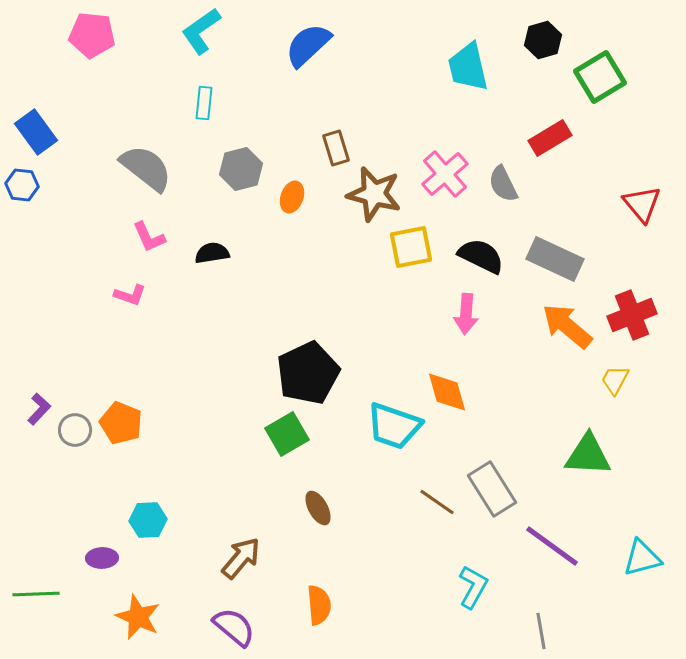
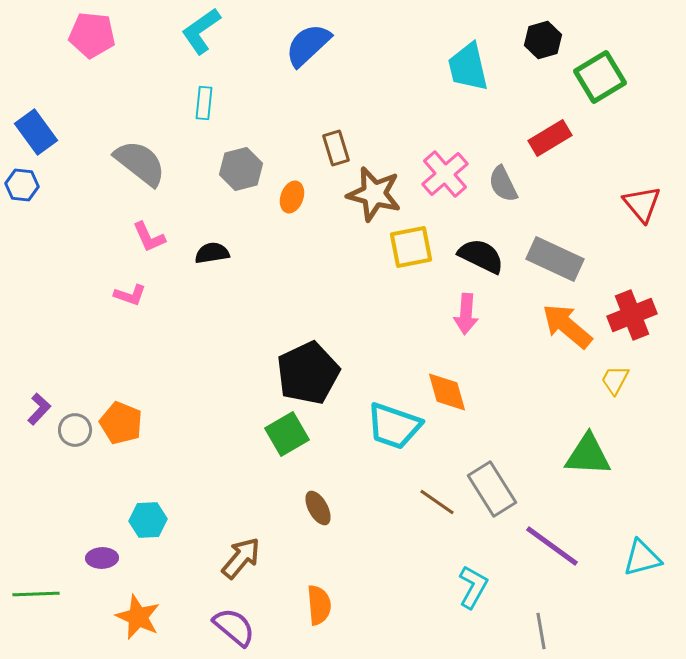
gray semicircle at (146, 168): moved 6 px left, 5 px up
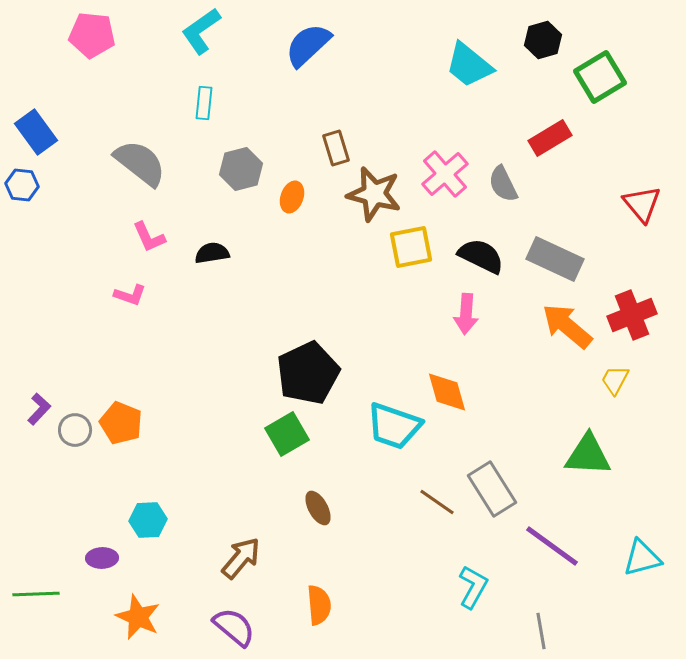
cyan trapezoid at (468, 67): moved 1 px right, 2 px up; rotated 38 degrees counterclockwise
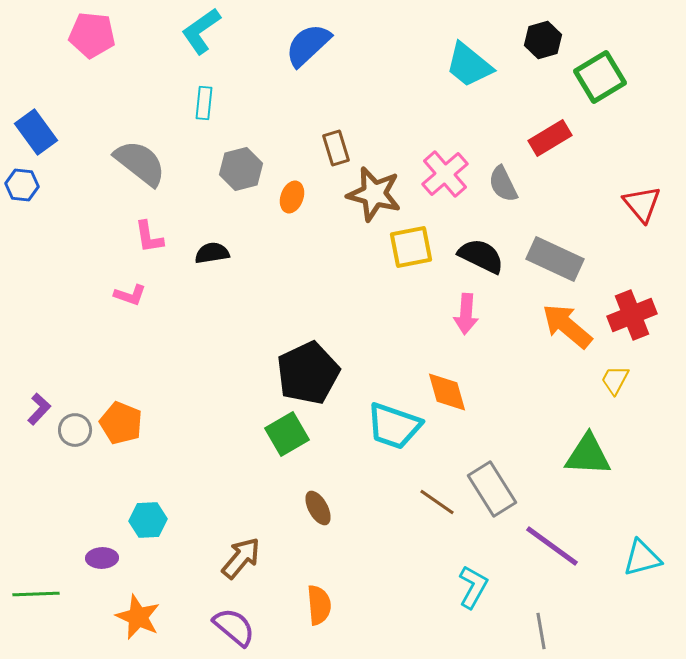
pink L-shape at (149, 237): rotated 15 degrees clockwise
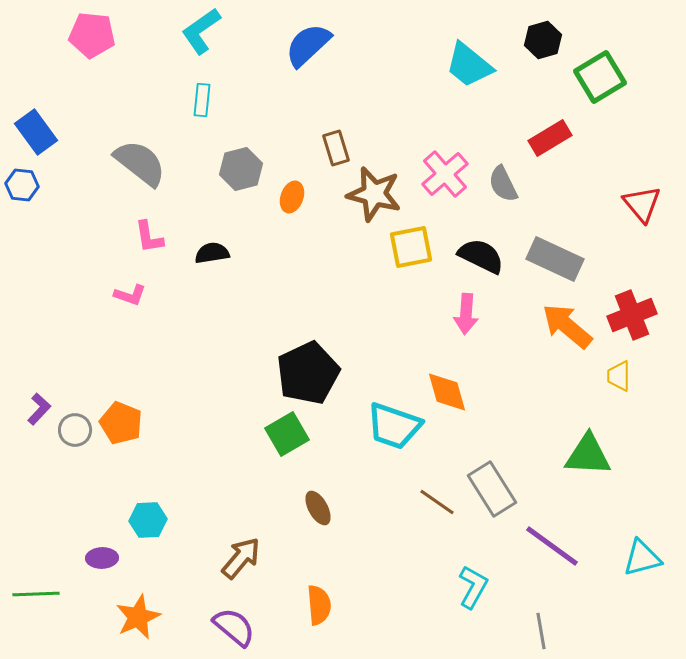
cyan rectangle at (204, 103): moved 2 px left, 3 px up
yellow trapezoid at (615, 380): moved 4 px right, 4 px up; rotated 28 degrees counterclockwise
orange star at (138, 617): rotated 24 degrees clockwise
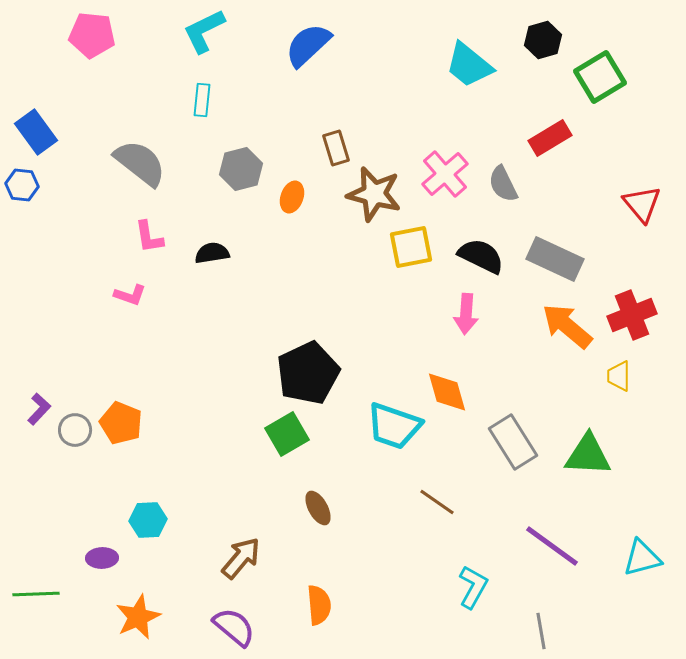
cyan L-shape at (201, 31): moved 3 px right; rotated 9 degrees clockwise
gray rectangle at (492, 489): moved 21 px right, 47 px up
